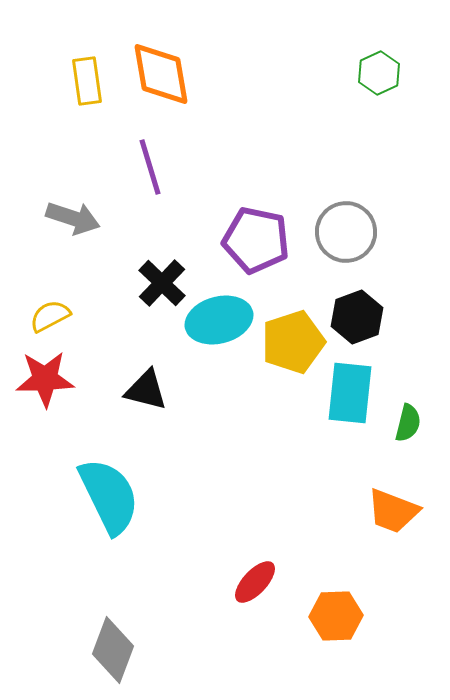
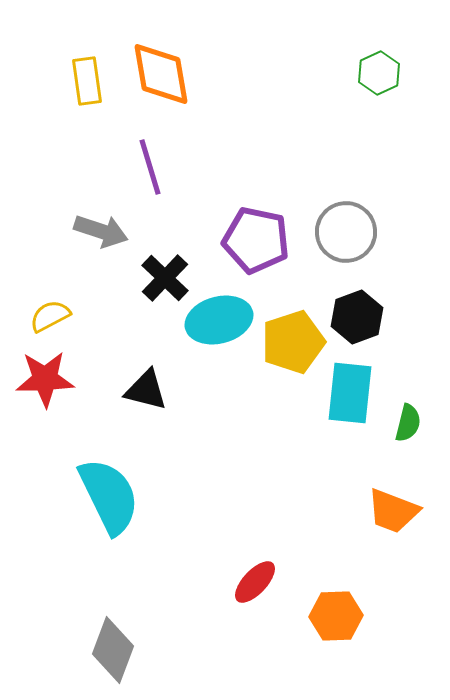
gray arrow: moved 28 px right, 13 px down
black cross: moved 3 px right, 5 px up
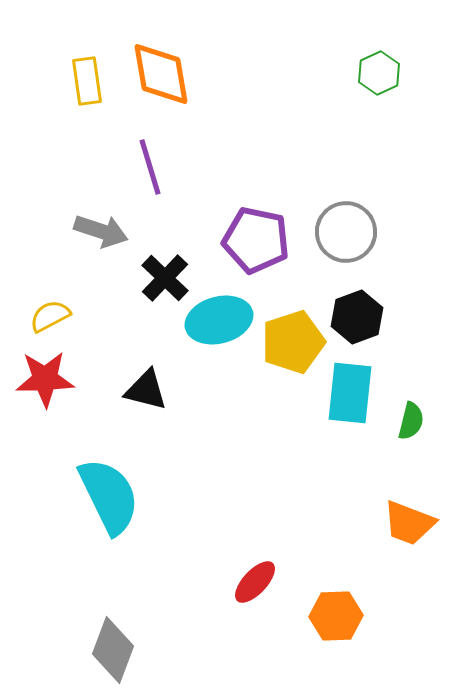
green semicircle: moved 3 px right, 2 px up
orange trapezoid: moved 16 px right, 12 px down
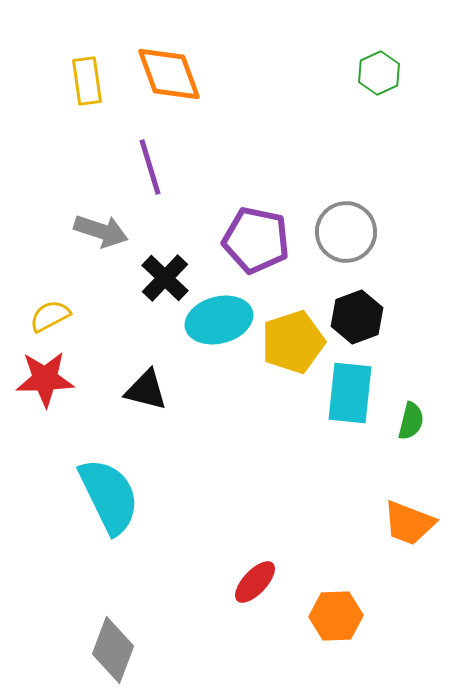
orange diamond: moved 8 px right; rotated 10 degrees counterclockwise
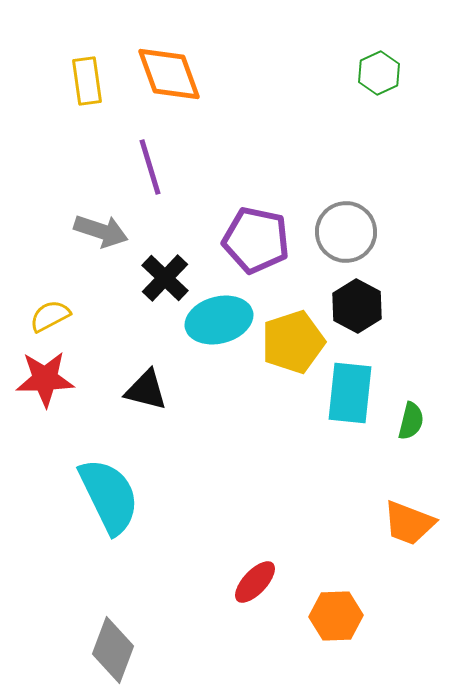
black hexagon: moved 11 px up; rotated 12 degrees counterclockwise
